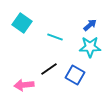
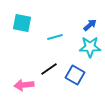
cyan square: rotated 24 degrees counterclockwise
cyan line: rotated 35 degrees counterclockwise
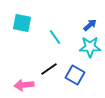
cyan line: rotated 70 degrees clockwise
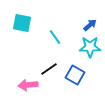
pink arrow: moved 4 px right
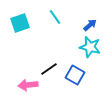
cyan square: moved 2 px left; rotated 30 degrees counterclockwise
cyan line: moved 20 px up
cyan star: rotated 15 degrees clockwise
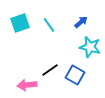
cyan line: moved 6 px left, 8 px down
blue arrow: moved 9 px left, 3 px up
black line: moved 1 px right, 1 px down
pink arrow: moved 1 px left
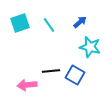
blue arrow: moved 1 px left
black line: moved 1 px right, 1 px down; rotated 30 degrees clockwise
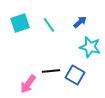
pink arrow: moved 1 px right, 1 px up; rotated 48 degrees counterclockwise
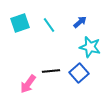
blue square: moved 4 px right, 2 px up; rotated 18 degrees clockwise
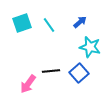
cyan square: moved 2 px right
